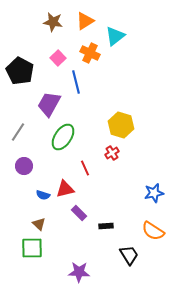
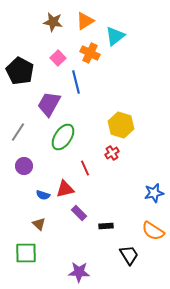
green square: moved 6 px left, 5 px down
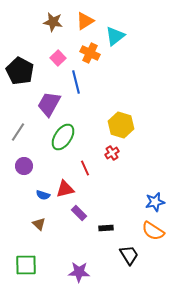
blue star: moved 1 px right, 9 px down
black rectangle: moved 2 px down
green square: moved 12 px down
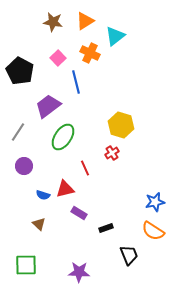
purple trapezoid: moved 1 px left, 2 px down; rotated 24 degrees clockwise
purple rectangle: rotated 14 degrees counterclockwise
black rectangle: rotated 16 degrees counterclockwise
black trapezoid: rotated 10 degrees clockwise
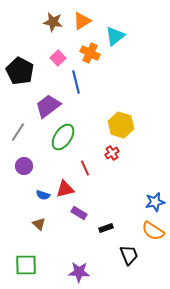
orange triangle: moved 3 px left
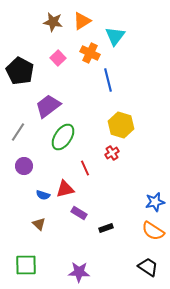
cyan triangle: rotated 15 degrees counterclockwise
blue line: moved 32 px right, 2 px up
black trapezoid: moved 19 px right, 12 px down; rotated 35 degrees counterclockwise
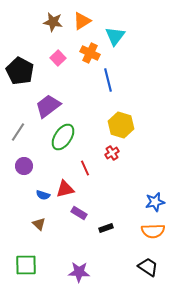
orange semicircle: rotated 35 degrees counterclockwise
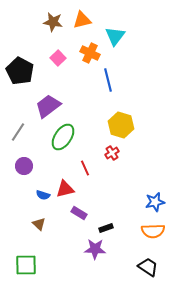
orange triangle: moved 1 px up; rotated 18 degrees clockwise
purple star: moved 16 px right, 23 px up
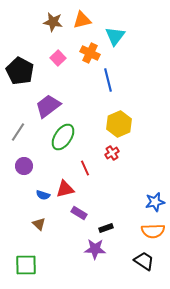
yellow hexagon: moved 2 px left, 1 px up; rotated 20 degrees clockwise
black trapezoid: moved 4 px left, 6 px up
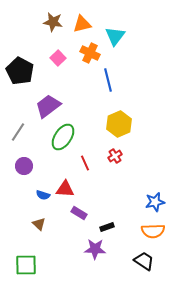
orange triangle: moved 4 px down
red cross: moved 3 px right, 3 px down
red line: moved 5 px up
red triangle: rotated 18 degrees clockwise
black rectangle: moved 1 px right, 1 px up
